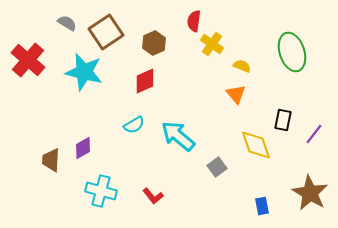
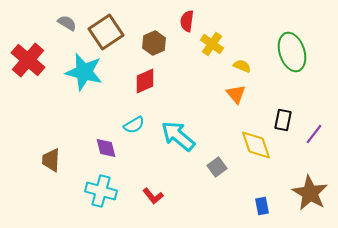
red semicircle: moved 7 px left
purple diamond: moved 23 px right; rotated 75 degrees counterclockwise
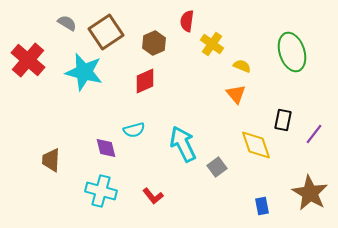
cyan semicircle: moved 5 px down; rotated 15 degrees clockwise
cyan arrow: moved 5 px right, 8 px down; rotated 24 degrees clockwise
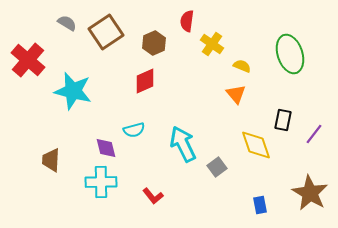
green ellipse: moved 2 px left, 2 px down
cyan star: moved 11 px left, 19 px down
cyan cross: moved 9 px up; rotated 16 degrees counterclockwise
blue rectangle: moved 2 px left, 1 px up
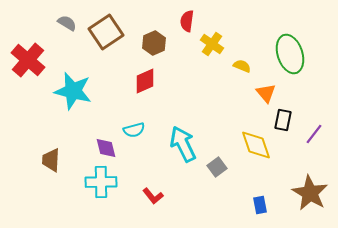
orange triangle: moved 30 px right, 1 px up
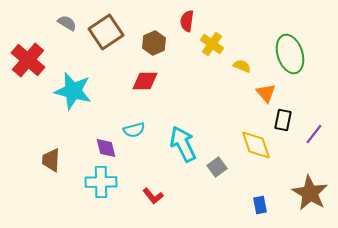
red diamond: rotated 24 degrees clockwise
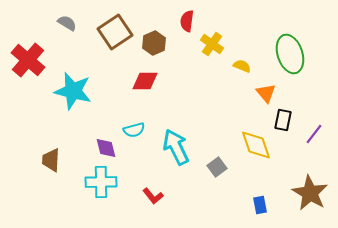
brown square: moved 9 px right
cyan arrow: moved 7 px left, 3 px down
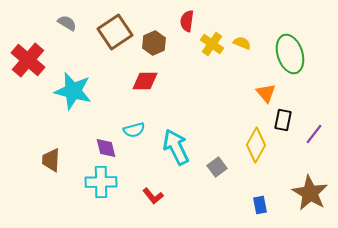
yellow semicircle: moved 23 px up
yellow diamond: rotated 48 degrees clockwise
